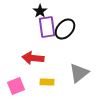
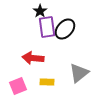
pink square: moved 2 px right
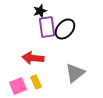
black star: rotated 16 degrees clockwise
gray triangle: moved 4 px left
yellow rectangle: moved 11 px left; rotated 64 degrees clockwise
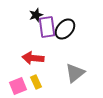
black star: moved 4 px left, 4 px down
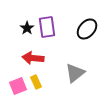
black star: moved 9 px left, 13 px down; rotated 16 degrees counterclockwise
black ellipse: moved 22 px right
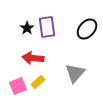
gray triangle: rotated 10 degrees counterclockwise
yellow rectangle: moved 2 px right; rotated 72 degrees clockwise
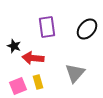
black star: moved 13 px left, 18 px down; rotated 16 degrees counterclockwise
yellow rectangle: rotated 64 degrees counterclockwise
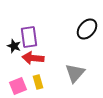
purple rectangle: moved 18 px left, 10 px down
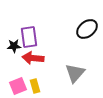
black ellipse: rotated 10 degrees clockwise
black star: rotated 24 degrees counterclockwise
yellow rectangle: moved 3 px left, 4 px down
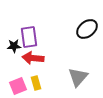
gray triangle: moved 3 px right, 4 px down
yellow rectangle: moved 1 px right, 3 px up
